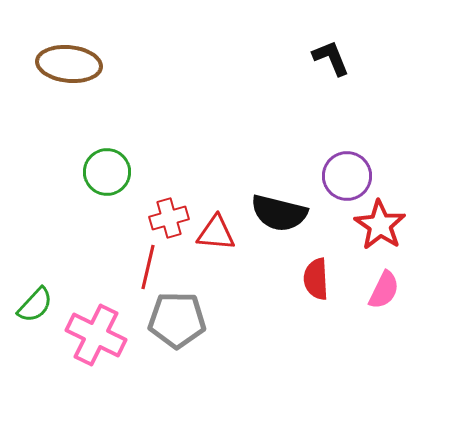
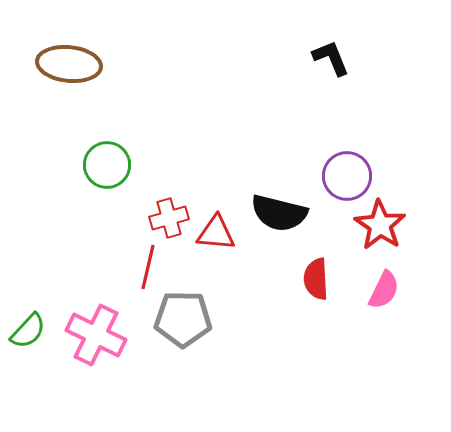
green circle: moved 7 px up
green semicircle: moved 7 px left, 26 px down
gray pentagon: moved 6 px right, 1 px up
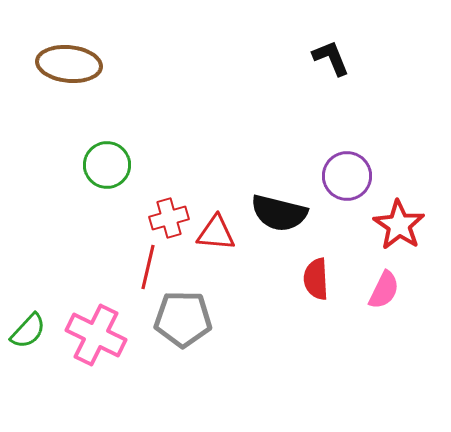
red star: moved 19 px right
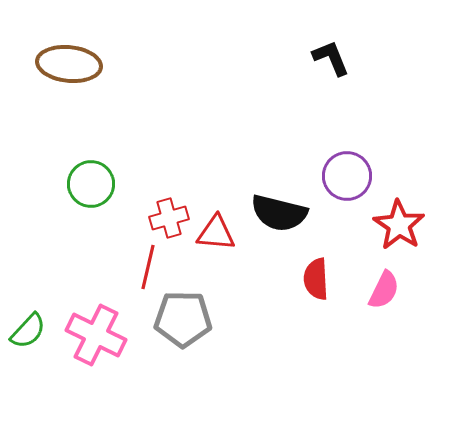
green circle: moved 16 px left, 19 px down
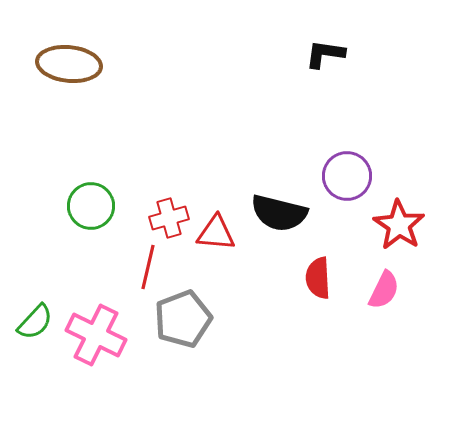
black L-shape: moved 6 px left, 4 px up; rotated 60 degrees counterclockwise
green circle: moved 22 px down
red semicircle: moved 2 px right, 1 px up
gray pentagon: rotated 22 degrees counterclockwise
green semicircle: moved 7 px right, 9 px up
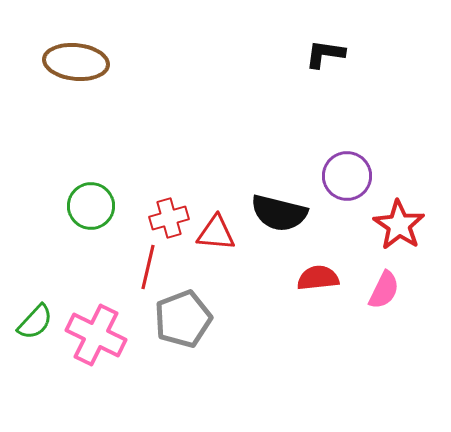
brown ellipse: moved 7 px right, 2 px up
red semicircle: rotated 87 degrees clockwise
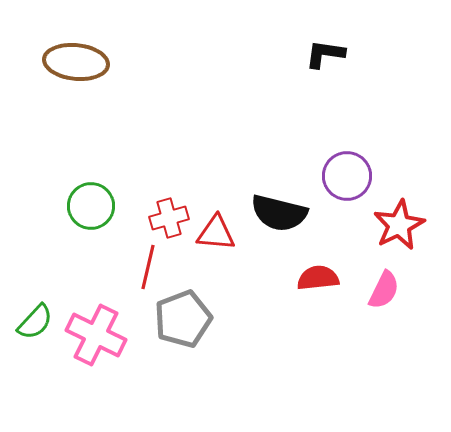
red star: rotated 12 degrees clockwise
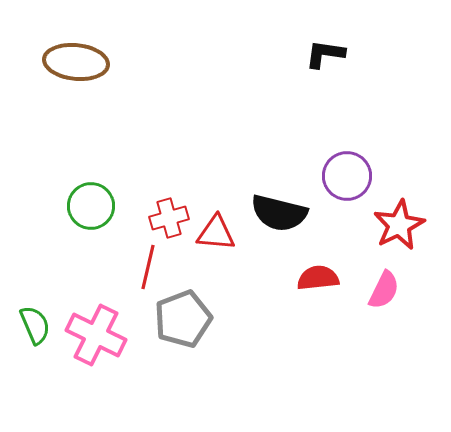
green semicircle: moved 3 px down; rotated 66 degrees counterclockwise
